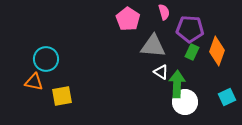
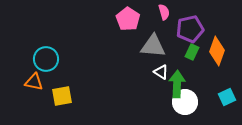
purple pentagon: rotated 16 degrees counterclockwise
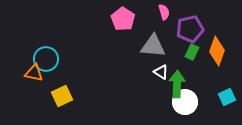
pink pentagon: moved 5 px left
orange triangle: moved 9 px up
yellow square: rotated 15 degrees counterclockwise
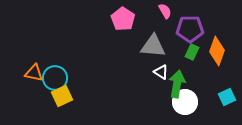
pink semicircle: moved 1 px right, 1 px up; rotated 14 degrees counterclockwise
purple pentagon: rotated 12 degrees clockwise
cyan circle: moved 9 px right, 19 px down
green arrow: rotated 8 degrees clockwise
